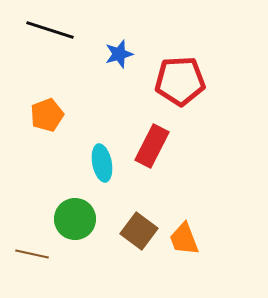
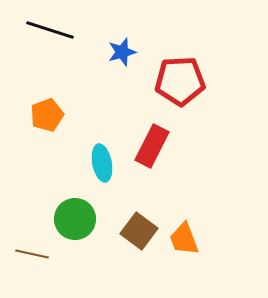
blue star: moved 3 px right, 2 px up
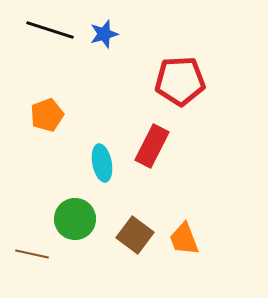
blue star: moved 18 px left, 18 px up
brown square: moved 4 px left, 4 px down
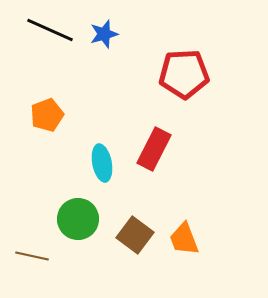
black line: rotated 6 degrees clockwise
red pentagon: moved 4 px right, 7 px up
red rectangle: moved 2 px right, 3 px down
green circle: moved 3 px right
brown line: moved 2 px down
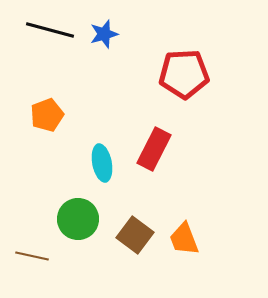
black line: rotated 9 degrees counterclockwise
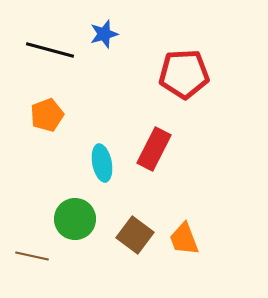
black line: moved 20 px down
green circle: moved 3 px left
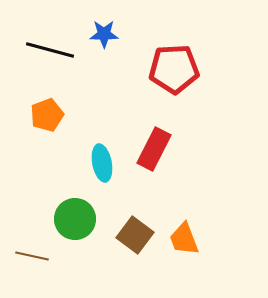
blue star: rotated 16 degrees clockwise
red pentagon: moved 10 px left, 5 px up
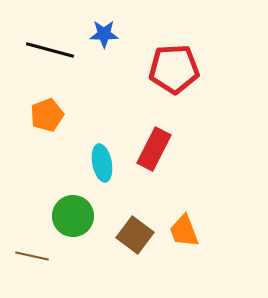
green circle: moved 2 px left, 3 px up
orange trapezoid: moved 8 px up
